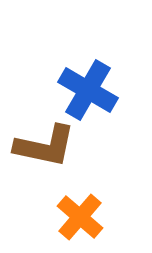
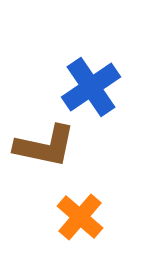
blue cross: moved 3 px right, 3 px up; rotated 26 degrees clockwise
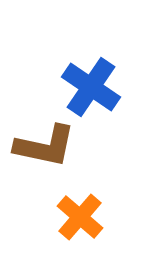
blue cross: rotated 22 degrees counterclockwise
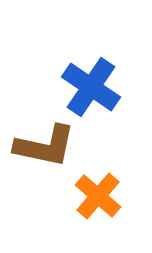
orange cross: moved 18 px right, 21 px up
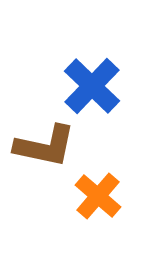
blue cross: moved 1 px right, 1 px up; rotated 10 degrees clockwise
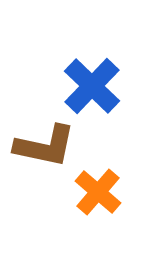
orange cross: moved 4 px up
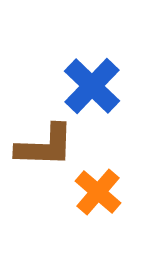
brown L-shape: rotated 10 degrees counterclockwise
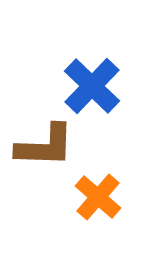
orange cross: moved 5 px down
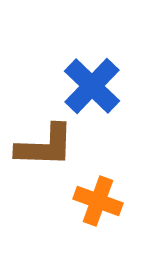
orange cross: moved 4 px down; rotated 21 degrees counterclockwise
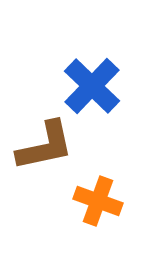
brown L-shape: rotated 14 degrees counterclockwise
